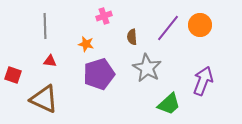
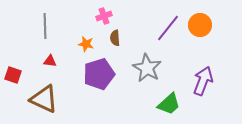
brown semicircle: moved 17 px left, 1 px down
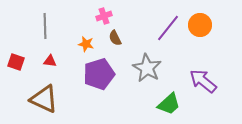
brown semicircle: rotated 21 degrees counterclockwise
red square: moved 3 px right, 13 px up
purple arrow: rotated 72 degrees counterclockwise
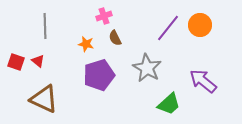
red triangle: moved 12 px left; rotated 32 degrees clockwise
purple pentagon: moved 1 px down
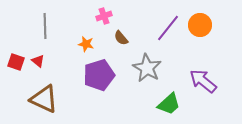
brown semicircle: moved 6 px right; rotated 14 degrees counterclockwise
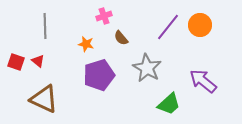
purple line: moved 1 px up
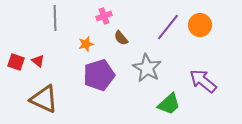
gray line: moved 10 px right, 8 px up
orange star: rotated 28 degrees counterclockwise
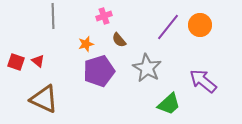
gray line: moved 2 px left, 2 px up
brown semicircle: moved 2 px left, 2 px down
purple pentagon: moved 4 px up
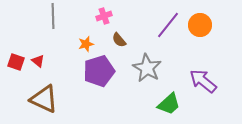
purple line: moved 2 px up
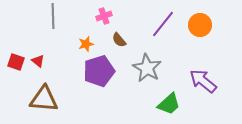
purple line: moved 5 px left, 1 px up
brown triangle: rotated 20 degrees counterclockwise
